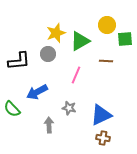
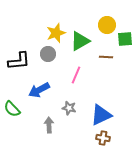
brown line: moved 4 px up
blue arrow: moved 2 px right, 2 px up
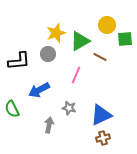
brown line: moved 6 px left; rotated 24 degrees clockwise
green semicircle: rotated 18 degrees clockwise
gray arrow: rotated 14 degrees clockwise
brown cross: rotated 24 degrees counterclockwise
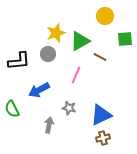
yellow circle: moved 2 px left, 9 px up
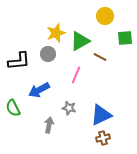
green square: moved 1 px up
green semicircle: moved 1 px right, 1 px up
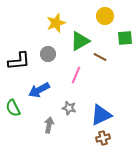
yellow star: moved 10 px up
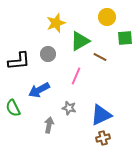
yellow circle: moved 2 px right, 1 px down
pink line: moved 1 px down
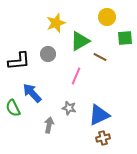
blue arrow: moved 7 px left, 3 px down; rotated 75 degrees clockwise
blue triangle: moved 2 px left
